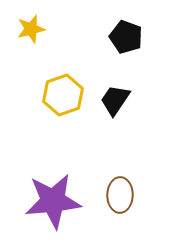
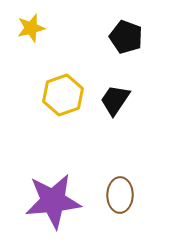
yellow star: moved 1 px up
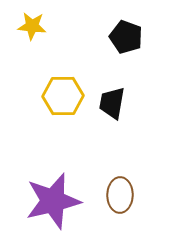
yellow star: moved 1 px right, 2 px up; rotated 20 degrees clockwise
yellow hexagon: moved 1 px down; rotated 18 degrees clockwise
black trapezoid: moved 3 px left, 3 px down; rotated 24 degrees counterclockwise
purple star: rotated 8 degrees counterclockwise
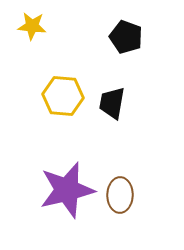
yellow hexagon: rotated 6 degrees clockwise
purple star: moved 14 px right, 11 px up
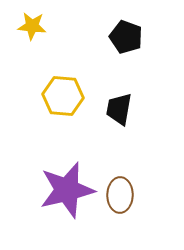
black trapezoid: moved 7 px right, 6 px down
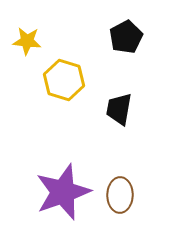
yellow star: moved 5 px left, 15 px down
black pentagon: rotated 24 degrees clockwise
yellow hexagon: moved 1 px right, 16 px up; rotated 12 degrees clockwise
purple star: moved 4 px left, 2 px down; rotated 6 degrees counterclockwise
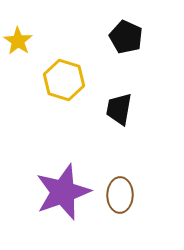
black pentagon: rotated 20 degrees counterclockwise
yellow star: moved 9 px left; rotated 28 degrees clockwise
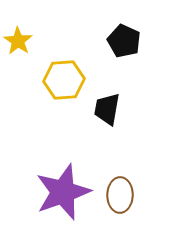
black pentagon: moved 2 px left, 4 px down
yellow hexagon: rotated 21 degrees counterclockwise
black trapezoid: moved 12 px left
